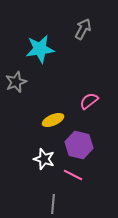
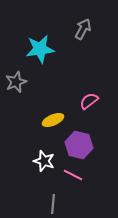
white star: moved 2 px down
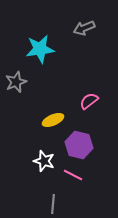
gray arrow: moved 1 px right, 1 px up; rotated 140 degrees counterclockwise
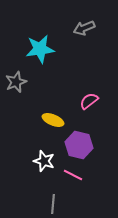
yellow ellipse: rotated 45 degrees clockwise
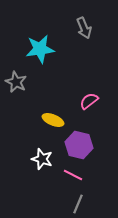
gray arrow: rotated 90 degrees counterclockwise
gray star: rotated 25 degrees counterclockwise
white star: moved 2 px left, 2 px up
gray line: moved 25 px right; rotated 18 degrees clockwise
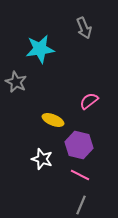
pink line: moved 7 px right
gray line: moved 3 px right, 1 px down
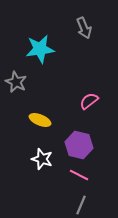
yellow ellipse: moved 13 px left
pink line: moved 1 px left
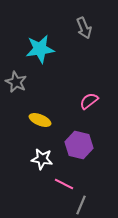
white star: rotated 10 degrees counterclockwise
pink line: moved 15 px left, 9 px down
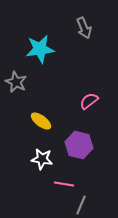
yellow ellipse: moved 1 px right, 1 px down; rotated 15 degrees clockwise
pink line: rotated 18 degrees counterclockwise
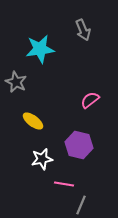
gray arrow: moved 1 px left, 2 px down
pink semicircle: moved 1 px right, 1 px up
yellow ellipse: moved 8 px left
white star: rotated 20 degrees counterclockwise
